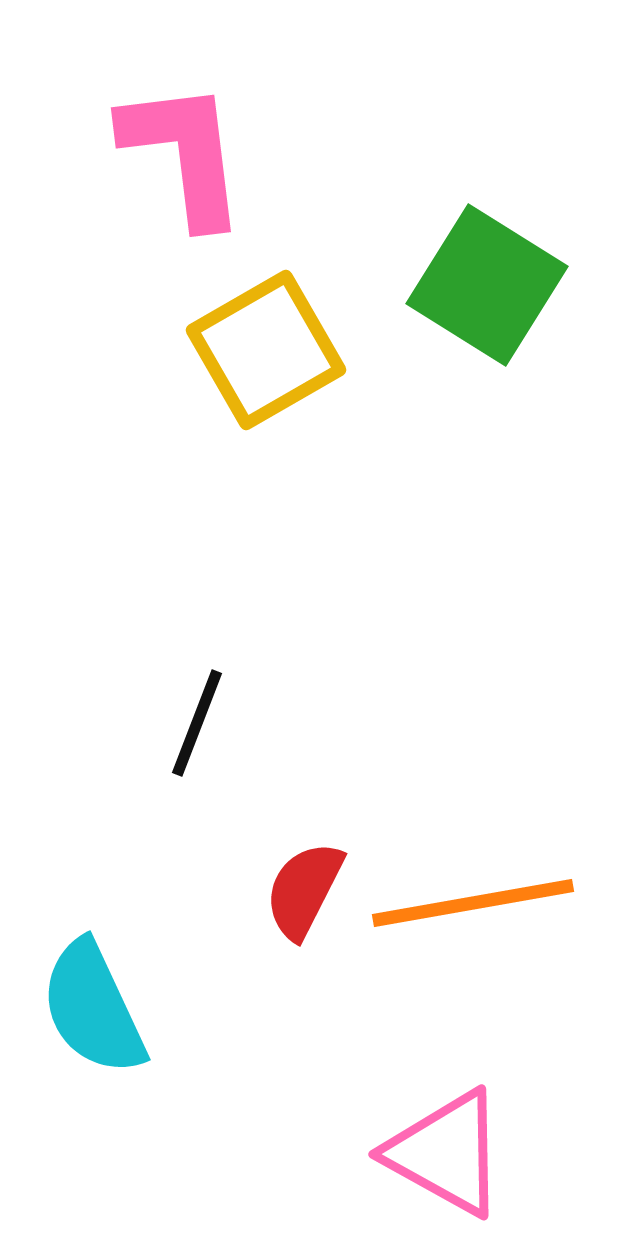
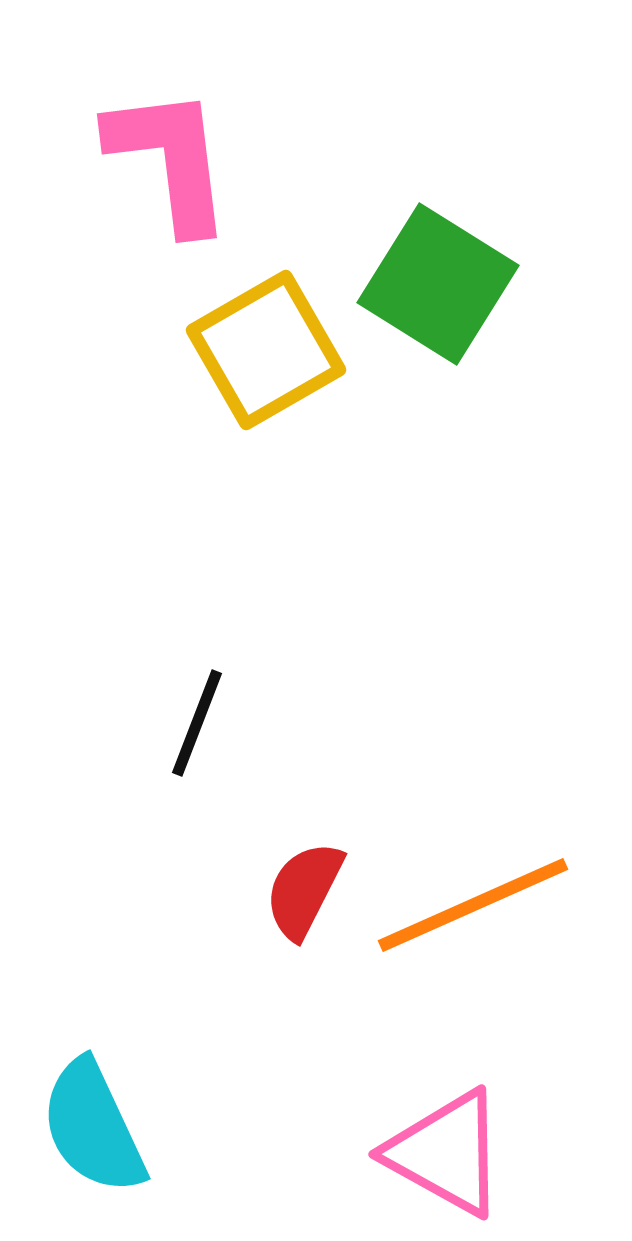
pink L-shape: moved 14 px left, 6 px down
green square: moved 49 px left, 1 px up
orange line: moved 2 px down; rotated 14 degrees counterclockwise
cyan semicircle: moved 119 px down
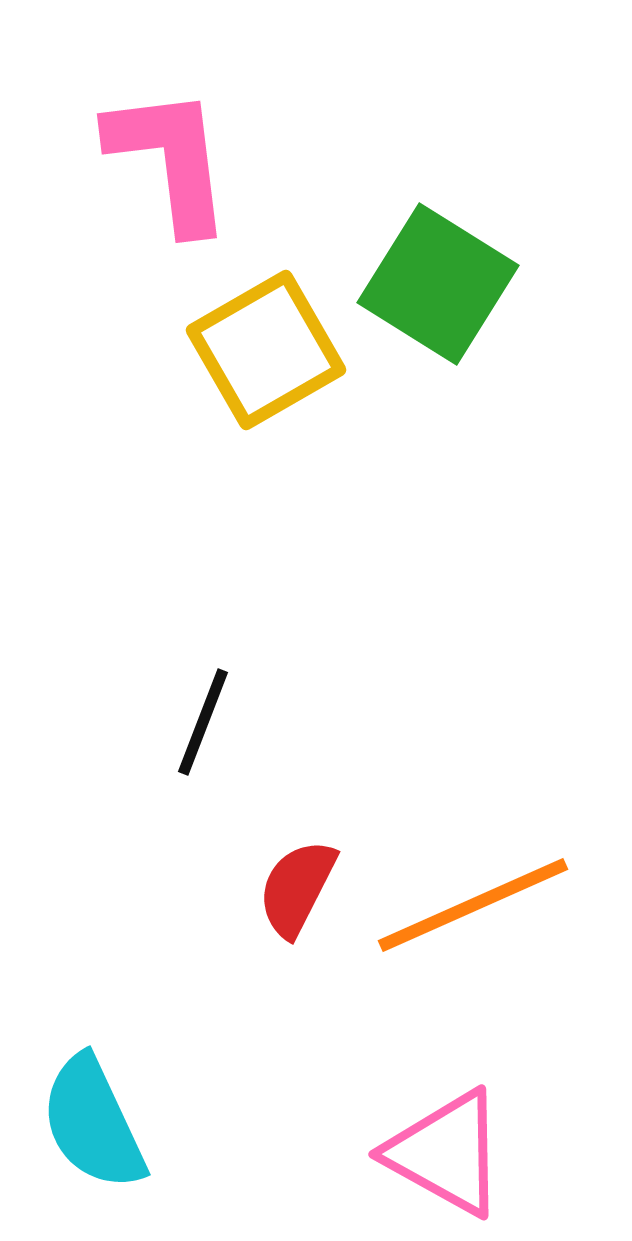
black line: moved 6 px right, 1 px up
red semicircle: moved 7 px left, 2 px up
cyan semicircle: moved 4 px up
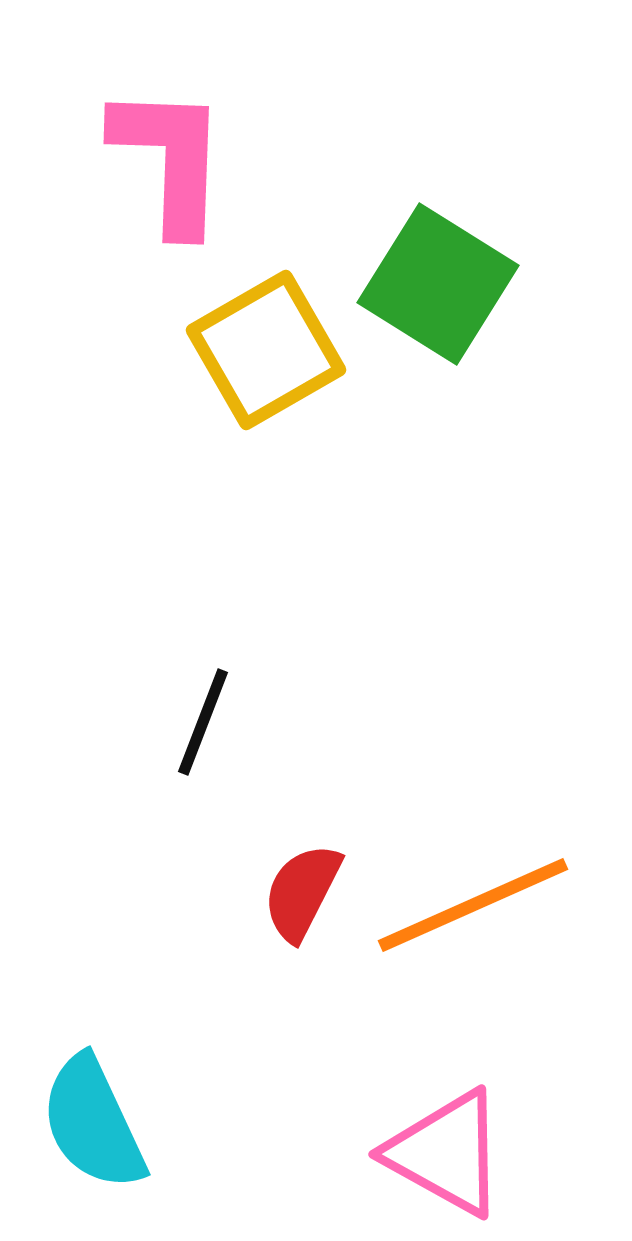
pink L-shape: rotated 9 degrees clockwise
red semicircle: moved 5 px right, 4 px down
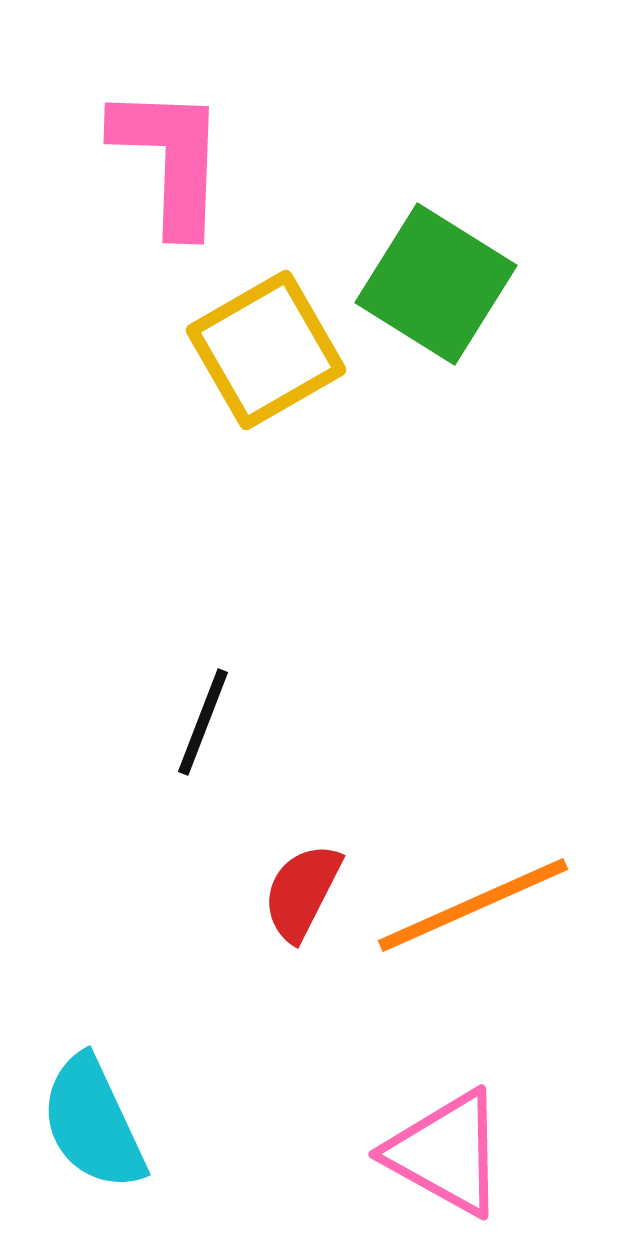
green square: moved 2 px left
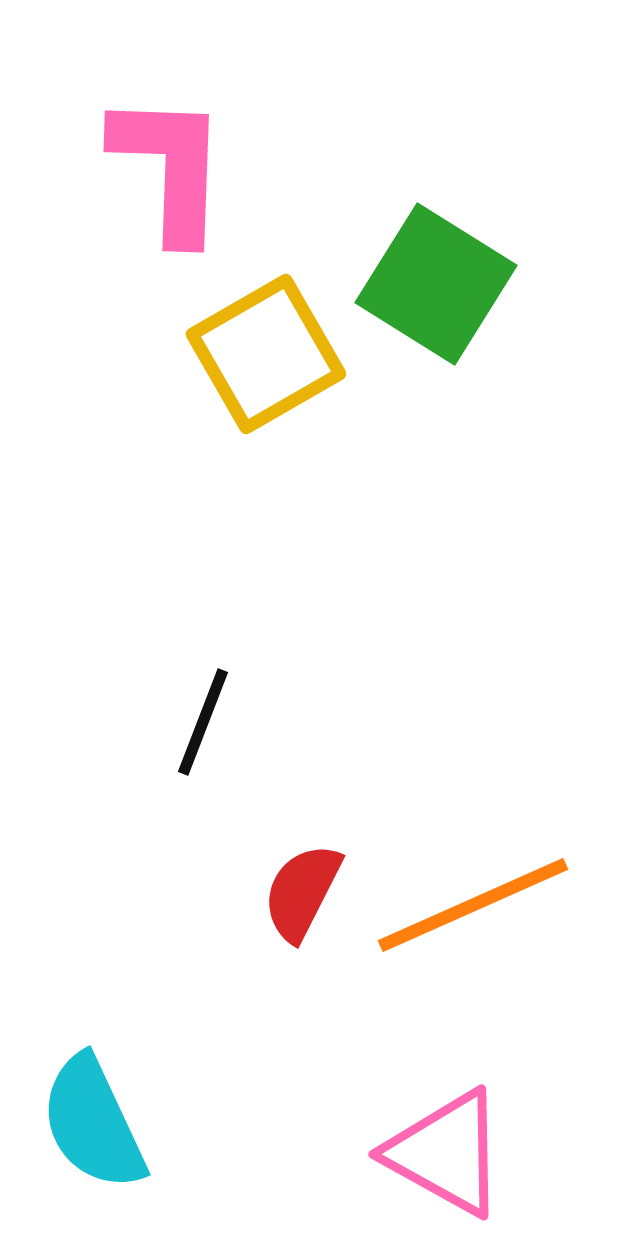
pink L-shape: moved 8 px down
yellow square: moved 4 px down
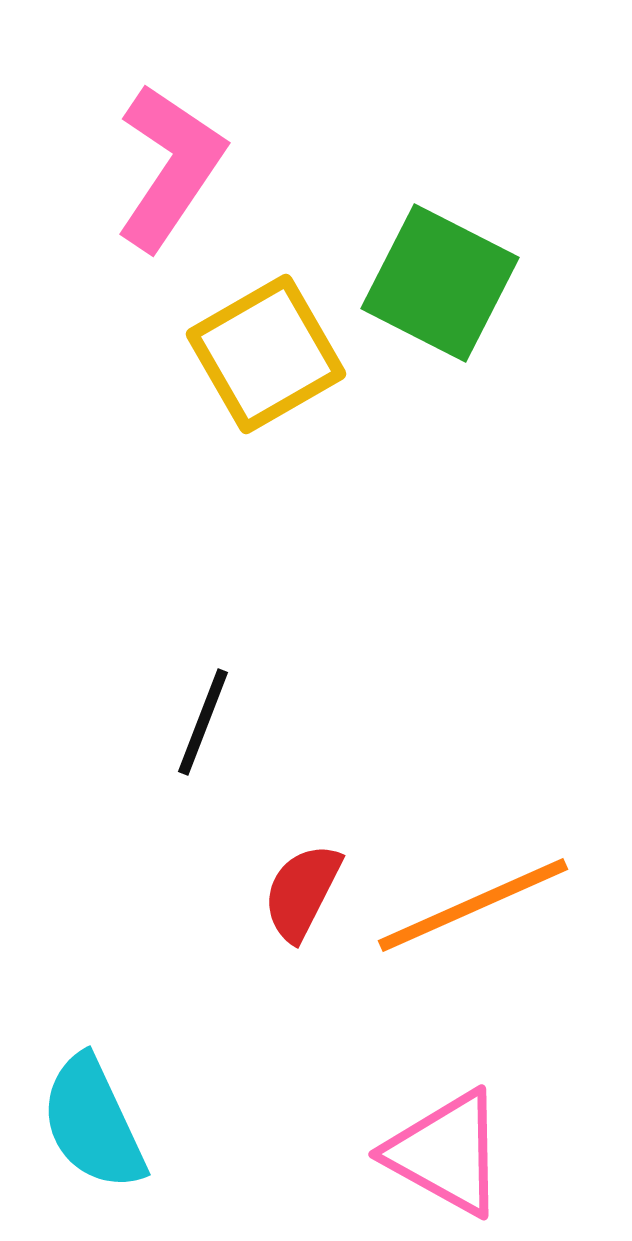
pink L-shape: rotated 32 degrees clockwise
green square: moved 4 px right, 1 px up; rotated 5 degrees counterclockwise
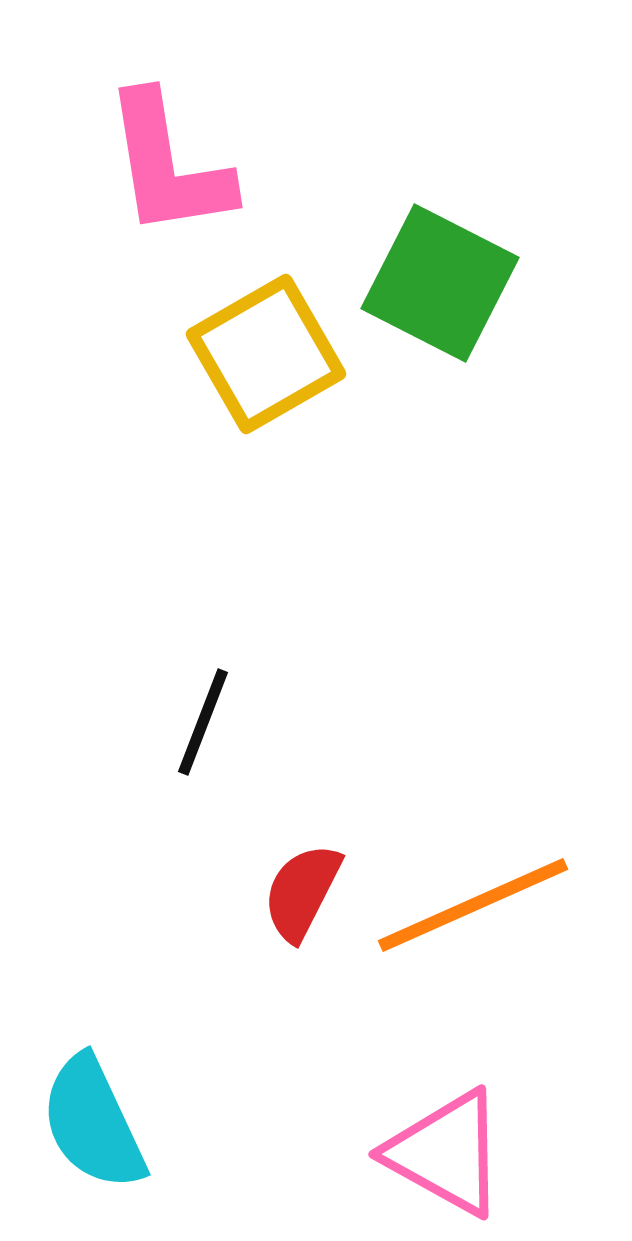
pink L-shape: moved 2 px left, 2 px up; rotated 137 degrees clockwise
